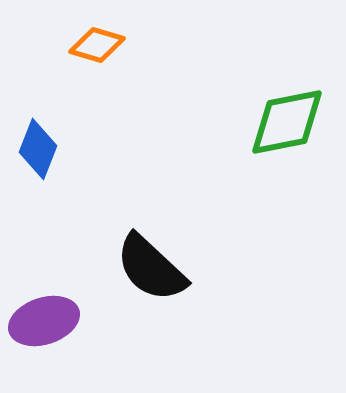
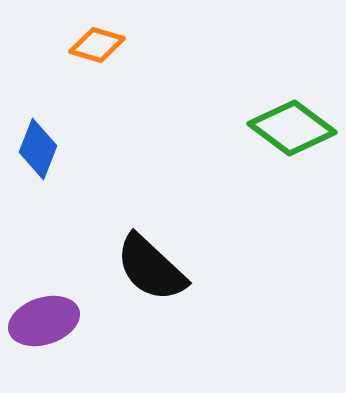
green diamond: moved 5 px right, 6 px down; rotated 48 degrees clockwise
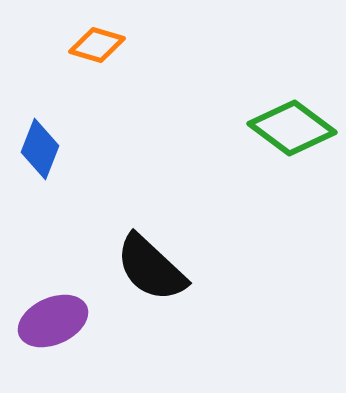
blue diamond: moved 2 px right
purple ellipse: moved 9 px right; rotated 6 degrees counterclockwise
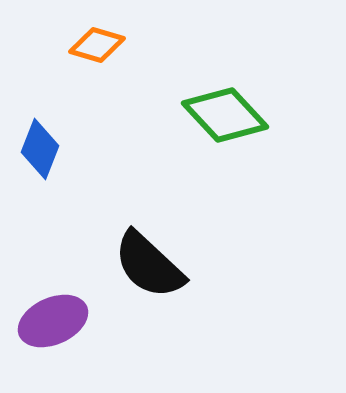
green diamond: moved 67 px left, 13 px up; rotated 10 degrees clockwise
black semicircle: moved 2 px left, 3 px up
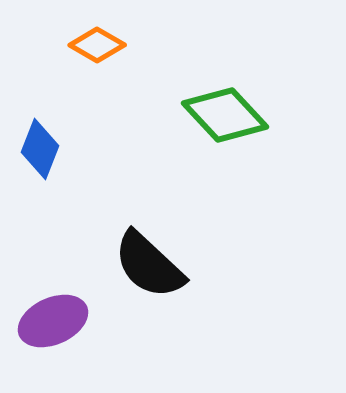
orange diamond: rotated 14 degrees clockwise
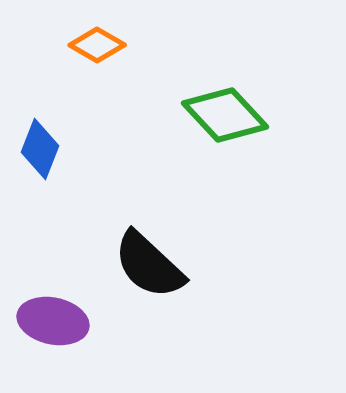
purple ellipse: rotated 36 degrees clockwise
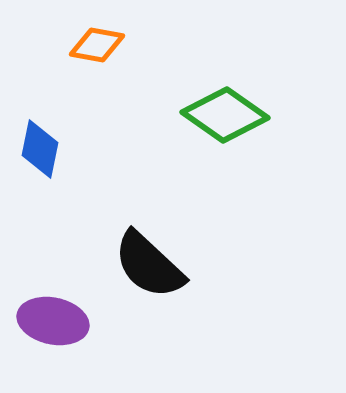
orange diamond: rotated 20 degrees counterclockwise
green diamond: rotated 12 degrees counterclockwise
blue diamond: rotated 10 degrees counterclockwise
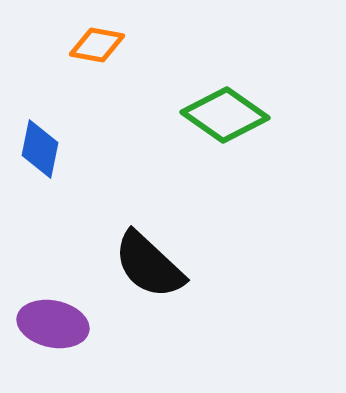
purple ellipse: moved 3 px down
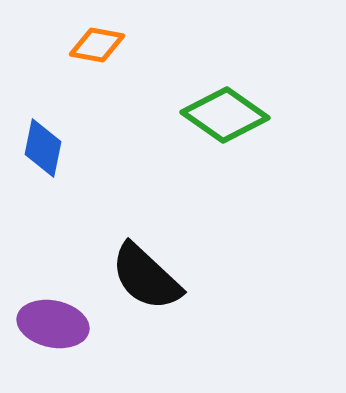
blue diamond: moved 3 px right, 1 px up
black semicircle: moved 3 px left, 12 px down
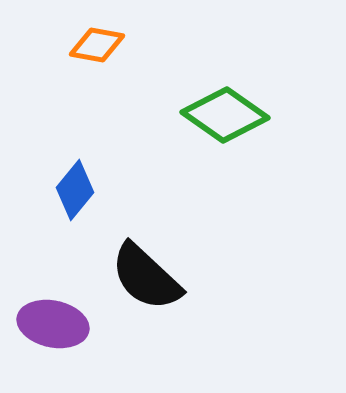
blue diamond: moved 32 px right, 42 px down; rotated 28 degrees clockwise
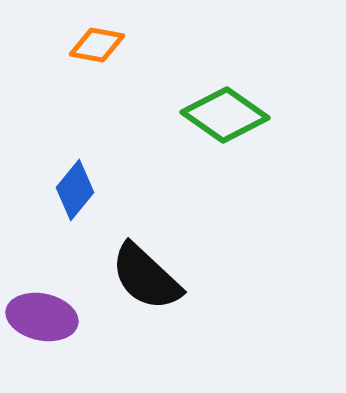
purple ellipse: moved 11 px left, 7 px up
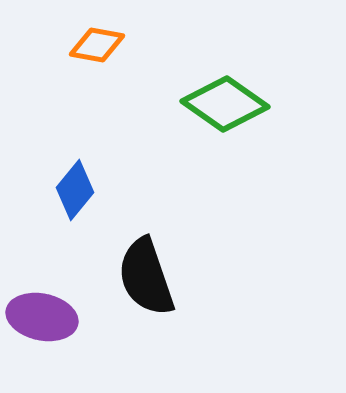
green diamond: moved 11 px up
black semicircle: rotated 28 degrees clockwise
